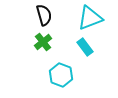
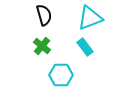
green cross: moved 1 px left, 4 px down; rotated 12 degrees counterclockwise
cyan hexagon: rotated 20 degrees counterclockwise
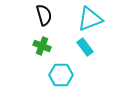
cyan triangle: moved 1 px down
green cross: rotated 18 degrees counterclockwise
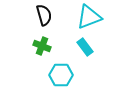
cyan triangle: moved 1 px left, 2 px up
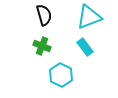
cyan hexagon: rotated 25 degrees clockwise
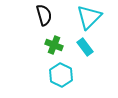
cyan triangle: rotated 24 degrees counterclockwise
green cross: moved 12 px right, 1 px up
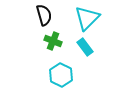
cyan triangle: moved 2 px left, 1 px down
green cross: moved 1 px left, 4 px up
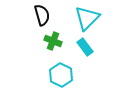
black semicircle: moved 2 px left
